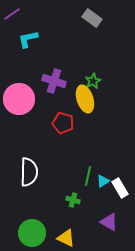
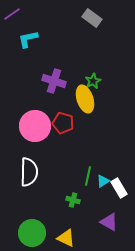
pink circle: moved 16 px right, 27 px down
white rectangle: moved 1 px left
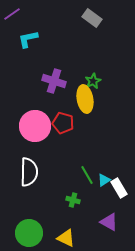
yellow ellipse: rotated 8 degrees clockwise
green line: moved 1 px left, 1 px up; rotated 42 degrees counterclockwise
cyan triangle: moved 1 px right, 1 px up
green circle: moved 3 px left
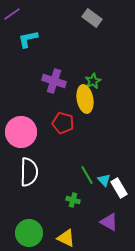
pink circle: moved 14 px left, 6 px down
cyan triangle: rotated 40 degrees counterclockwise
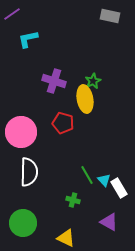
gray rectangle: moved 18 px right, 2 px up; rotated 24 degrees counterclockwise
green circle: moved 6 px left, 10 px up
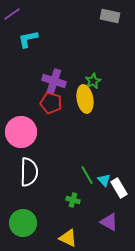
red pentagon: moved 12 px left, 20 px up
yellow triangle: moved 2 px right
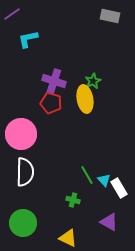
pink circle: moved 2 px down
white semicircle: moved 4 px left
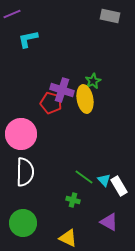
purple line: rotated 12 degrees clockwise
purple cross: moved 8 px right, 9 px down
green line: moved 3 px left, 2 px down; rotated 24 degrees counterclockwise
white rectangle: moved 2 px up
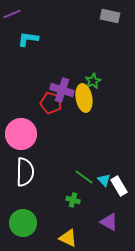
cyan L-shape: rotated 20 degrees clockwise
yellow ellipse: moved 1 px left, 1 px up
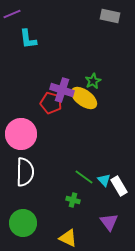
cyan L-shape: rotated 105 degrees counterclockwise
yellow ellipse: rotated 44 degrees counterclockwise
purple triangle: rotated 24 degrees clockwise
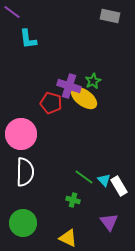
purple line: moved 2 px up; rotated 60 degrees clockwise
purple cross: moved 7 px right, 4 px up
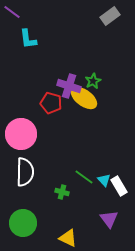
gray rectangle: rotated 48 degrees counterclockwise
green cross: moved 11 px left, 8 px up
purple triangle: moved 3 px up
